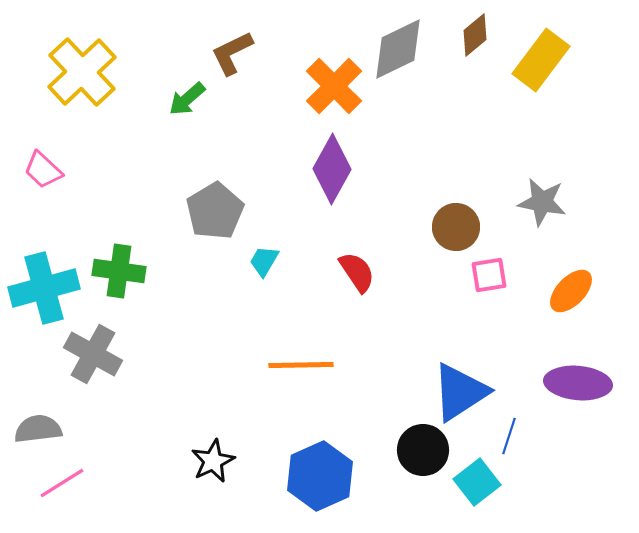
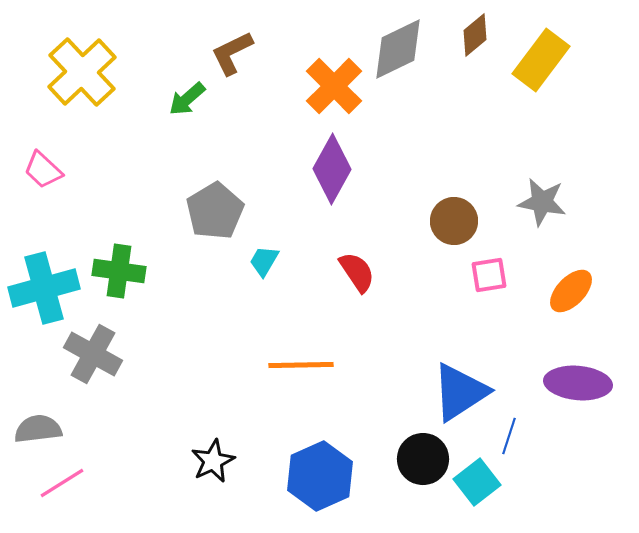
brown circle: moved 2 px left, 6 px up
black circle: moved 9 px down
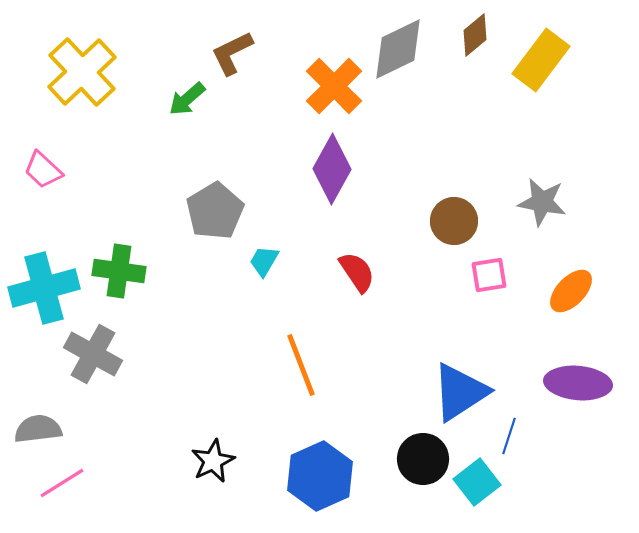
orange line: rotated 70 degrees clockwise
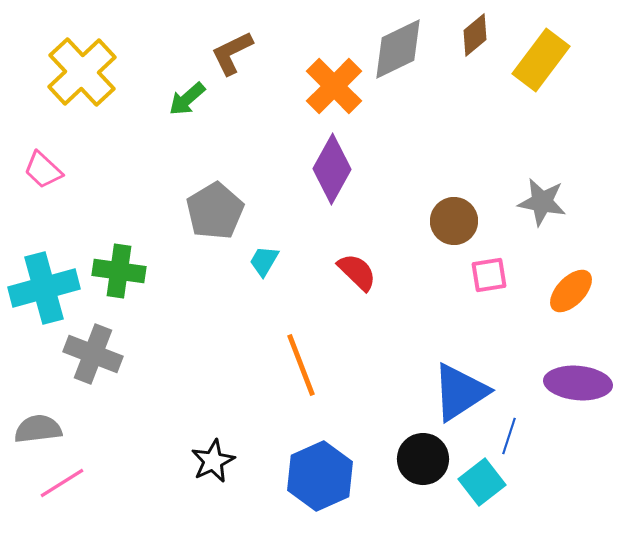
red semicircle: rotated 12 degrees counterclockwise
gray cross: rotated 8 degrees counterclockwise
cyan square: moved 5 px right
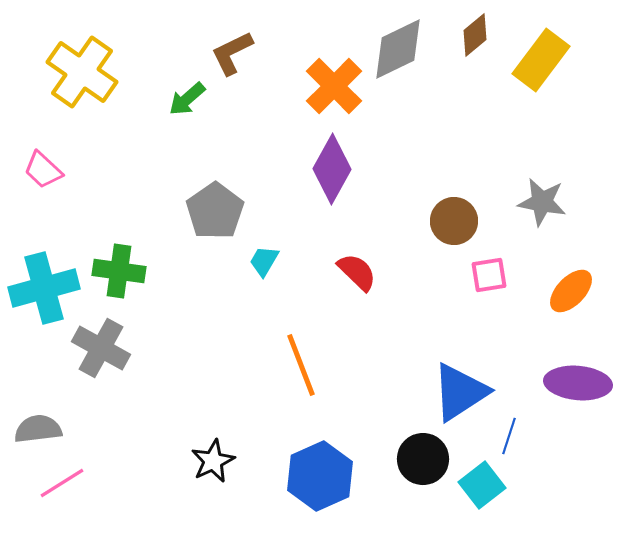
yellow cross: rotated 12 degrees counterclockwise
gray pentagon: rotated 4 degrees counterclockwise
gray cross: moved 8 px right, 6 px up; rotated 8 degrees clockwise
cyan square: moved 3 px down
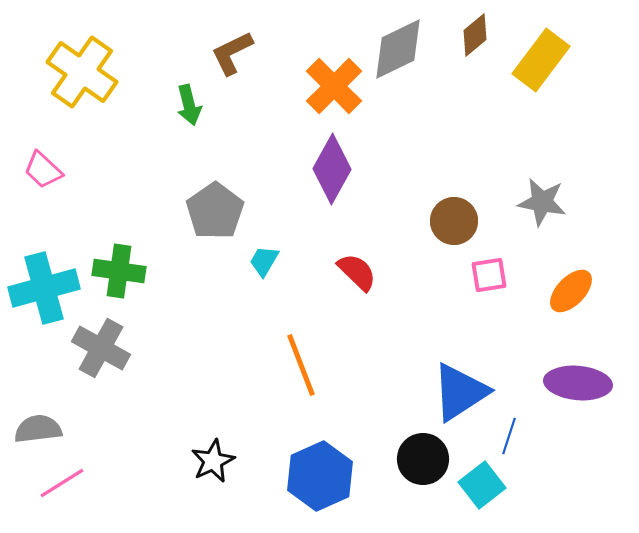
green arrow: moved 2 px right, 6 px down; rotated 63 degrees counterclockwise
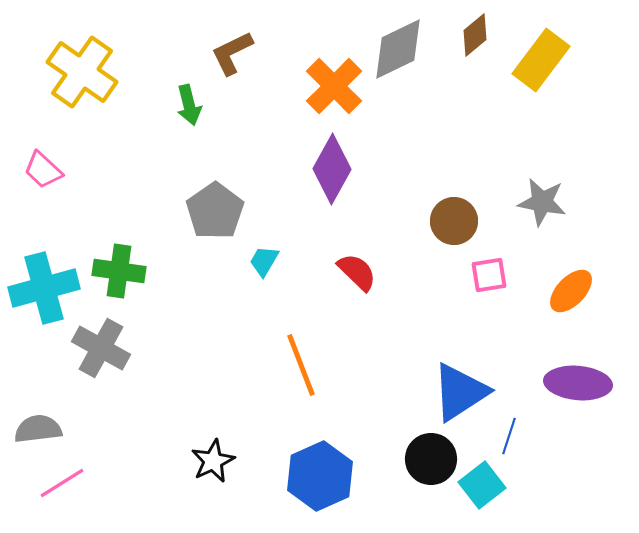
black circle: moved 8 px right
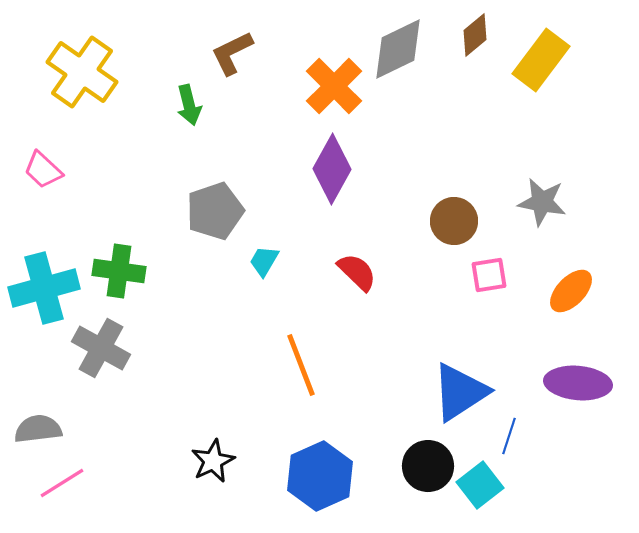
gray pentagon: rotated 16 degrees clockwise
black circle: moved 3 px left, 7 px down
cyan square: moved 2 px left
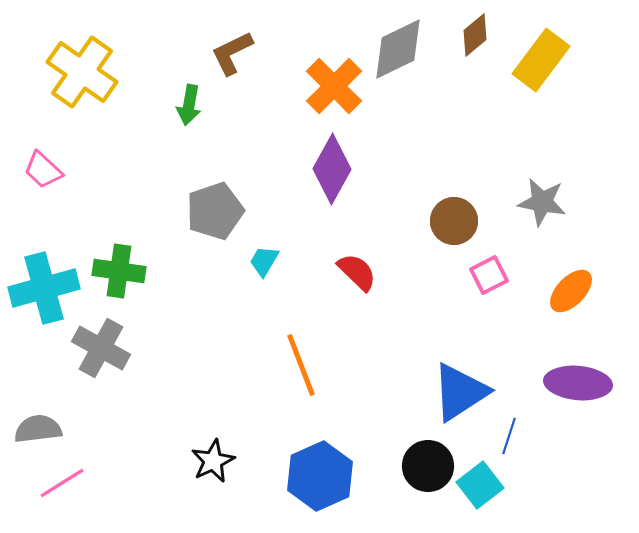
green arrow: rotated 24 degrees clockwise
pink square: rotated 18 degrees counterclockwise
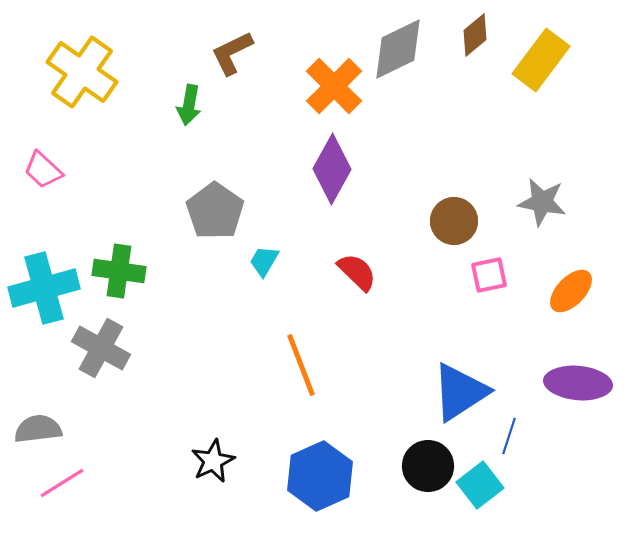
gray pentagon: rotated 18 degrees counterclockwise
pink square: rotated 15 degrees clockwise
